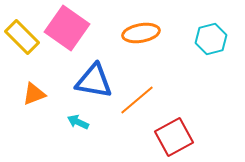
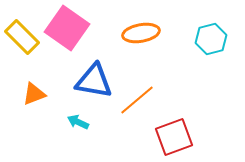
red square: rotated 9 degrees clockwise
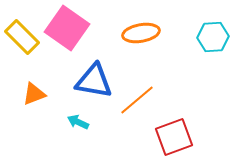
cyan hexagon: moved 2 px right, 2 px up; rotated 12 degrees clockwise
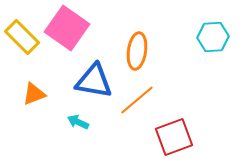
orange ellipse: moved 4 px left, 18 px down; rotated 72 degrees counterclockwise
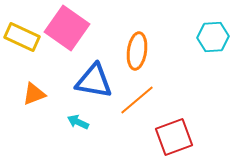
yellow rectangle: rotated 20 degrees counterclockwise
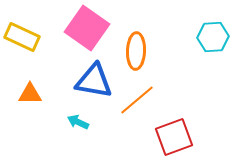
pink square: moved 20 px right
orange ellipse: moved 1 px left; rotated 6 degrees counterclockwise
orange triangle: moved 4 px left; rotated 20 degrees clockwise
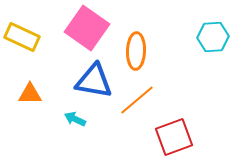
cyan arrow: moved 3 px left, 3 px up
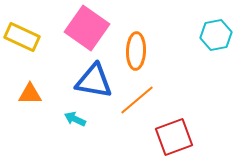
cyan hexagon: moved 3 px right, 2 px up; rotated 8 degrees counterclockwise
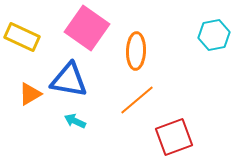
cyan hexagon: moved 2 px left
blue triangle: moved 25 px left, 1 px up
orange triangle: rotated 30 degrees counterclockwise
cyan arrow: moved 2 px down
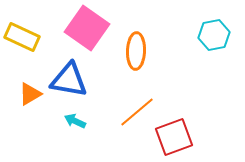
orange line: moved 12 px down
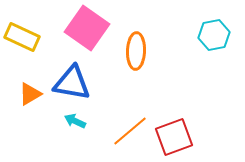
blue triangle: moved 3 px right, 3 px down
orange line: moved 7 px left, 19 px down
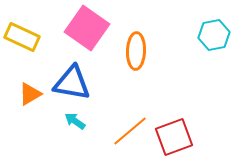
cyan arrow: rotated 10 degrees clockwise
